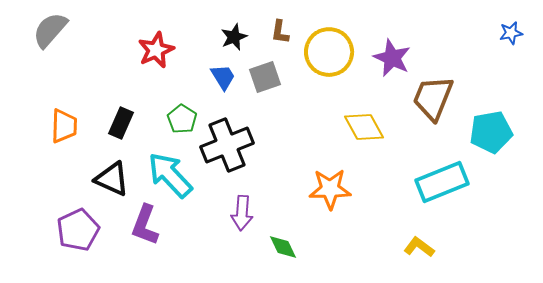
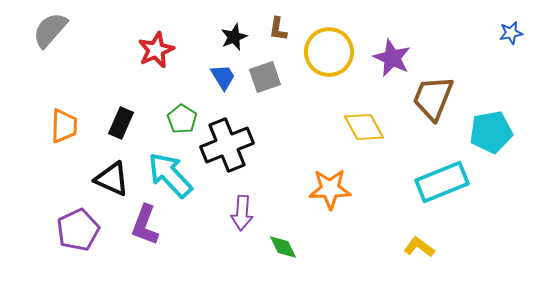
brown L-shape: moved 2 px left, 3 px up
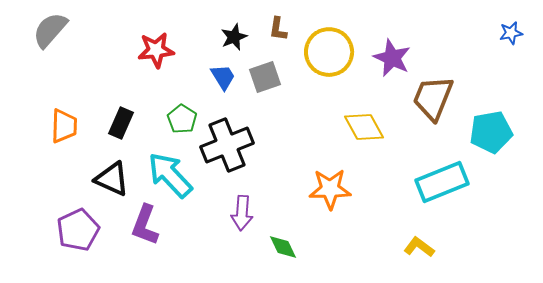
red star: rotated 18 degrees clockwise
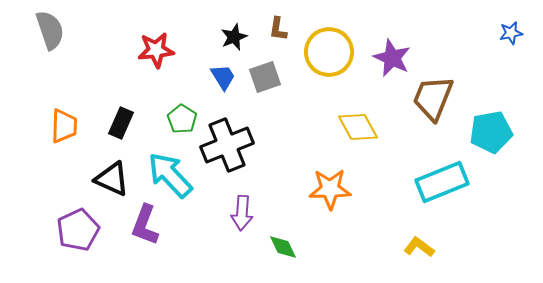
gray semicircle: rotated 120 degrees clockwise
yellow diamond: moved 6 px left
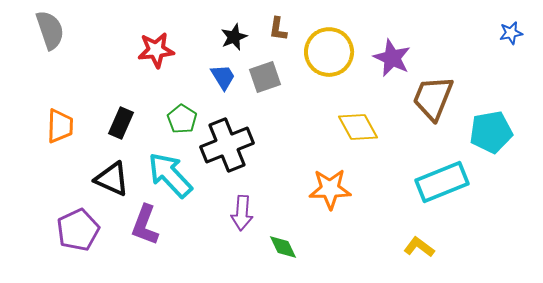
orange trapezoid: moved 4 px left
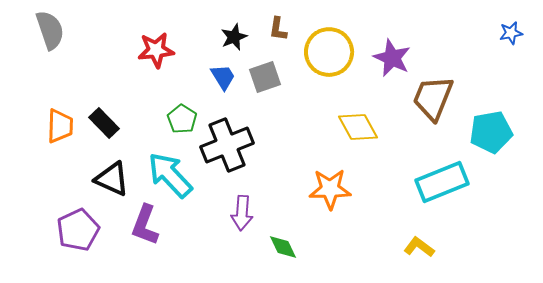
black rectangle: moved 17 px left; rotated 68 degrees counterclockwise
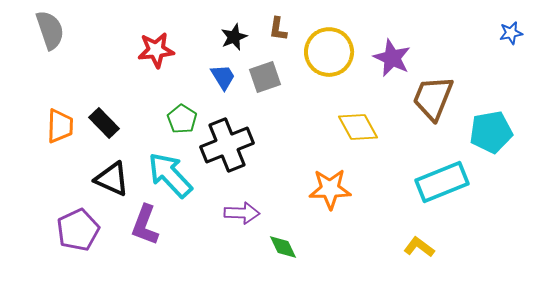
purple arrow: rotated 92 degrees counterclockwise
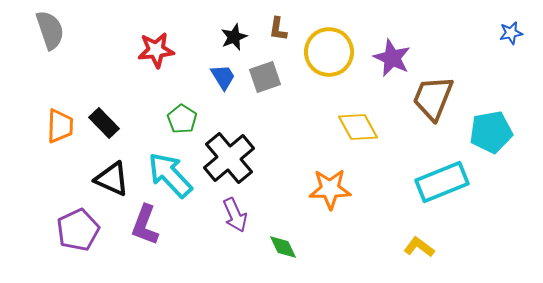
black cross: moved 2 px right, 13 px down; rotated 18 degrees counterclockwise
purple arrow: moved 7 px left, 2 px down; rotated 64 degrees clockwise
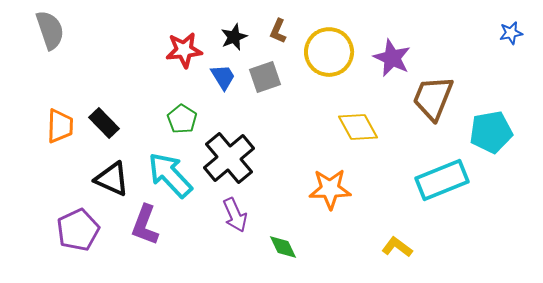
brown L-shape: moved 2 px down; rotated 15 degrees clockwise
red star: moved 28 px right
cyan rectangle: moved 2 px up
yellow L-shape: moved 22 px left
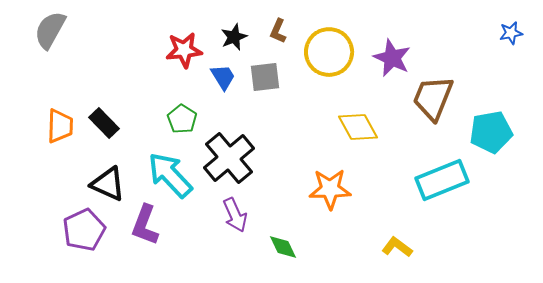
gray semicircle: rotated 132 degrees counterclockwise
gray square: rotated 12 degrees clockwise
black triangle: moved 4 px left, 5 px down
purple pentagon: moved 6 px right
